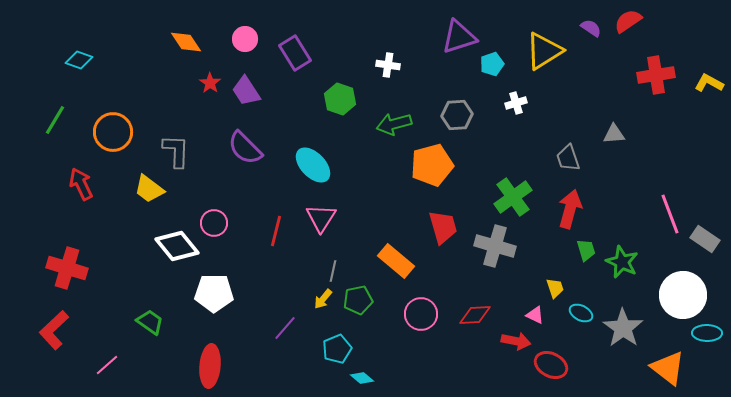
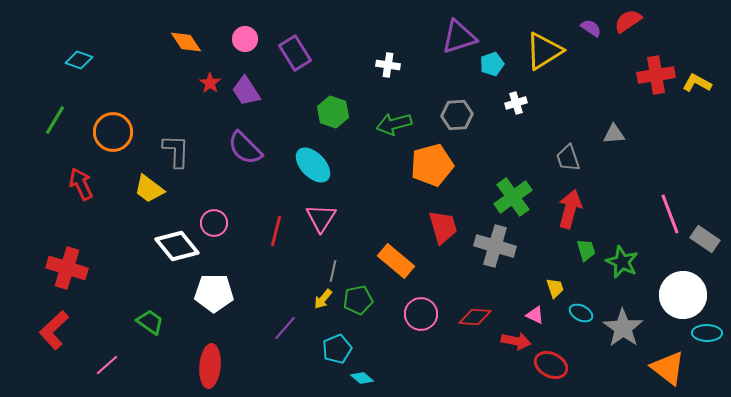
yellow L-shape at (709, 83): moved 12 px left
green hexagon at (340, 99): moved 7 px left, 13 px down
red diamond at (475, 315): moved 2 px down; rotated 8 degrees clockwise
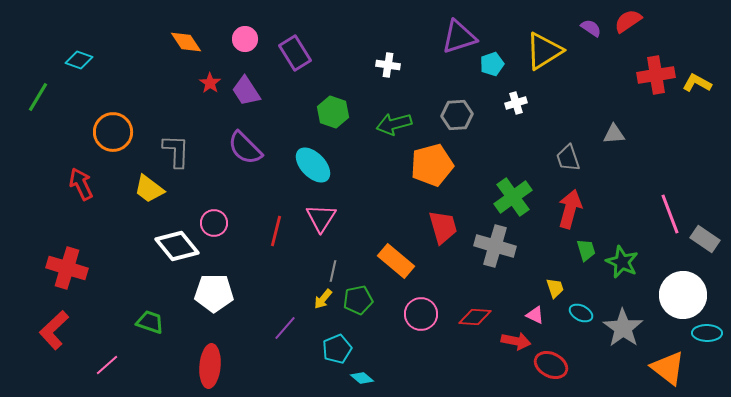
green line at (55, 120): moved 17 px left, 23 px up
green trapezoid at (150, 322): rotated 16 degrees counterclockwise
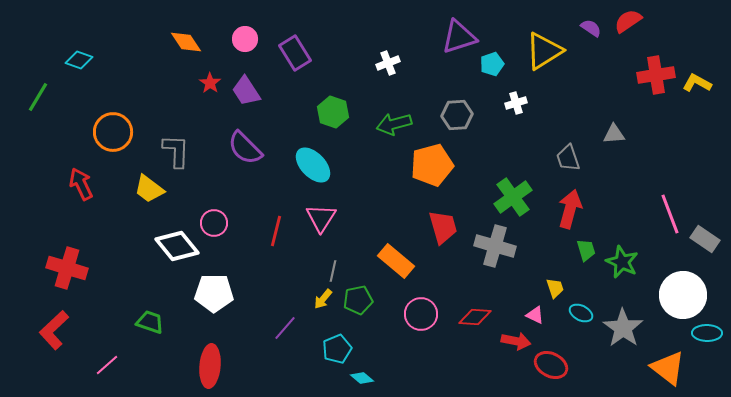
white cross at (388, 65): moved 2 px up; rotated 30 degrees counterclockwise
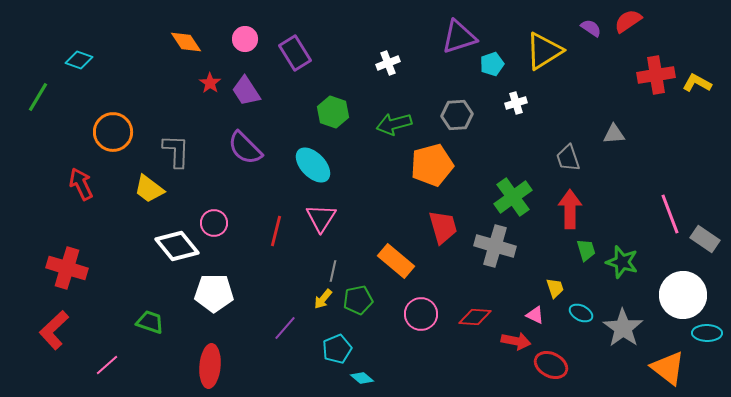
red arrow at (570, 209): rotated 15 degrees counterclockwise
green star at (622, 262): rotated 8 degrees counterclockwise
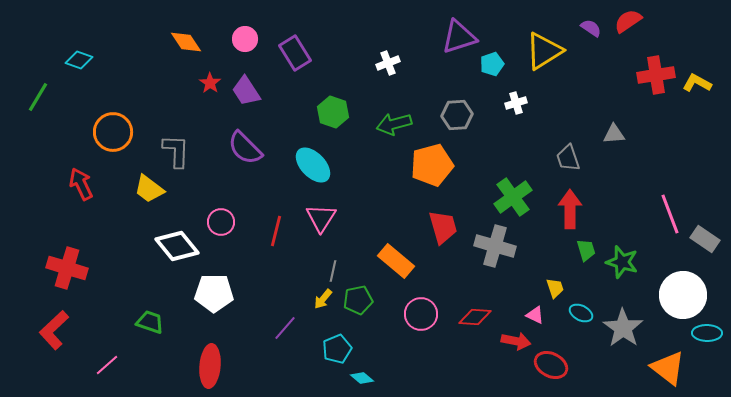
pink circle at (214, 223): moved 7 px right, 1 px up
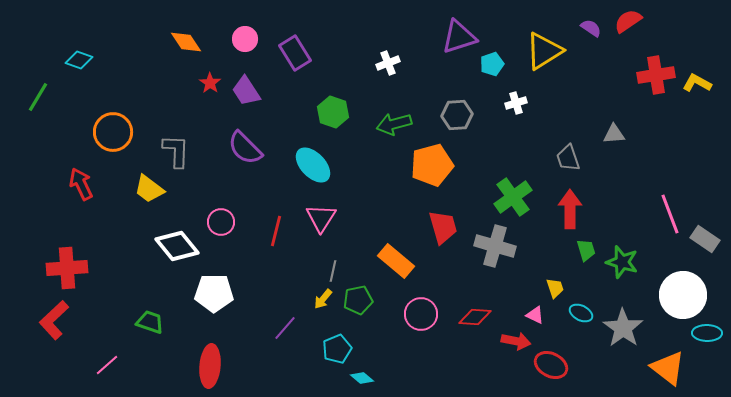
red cross at (67, 268): rotated 21 degrees counterclockwise
red L-shape at (54, 330): moved 10 px up
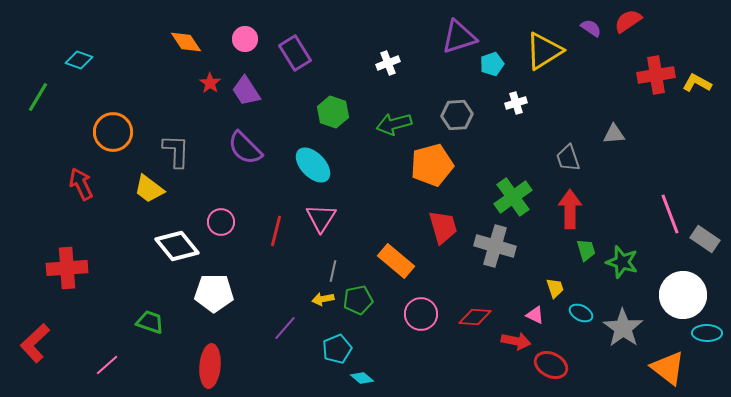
yellow arrow at (323, 299): rotated 40 degrees clockwise
red L-shape at (54, 320): moved 19 px left, 23 px down
